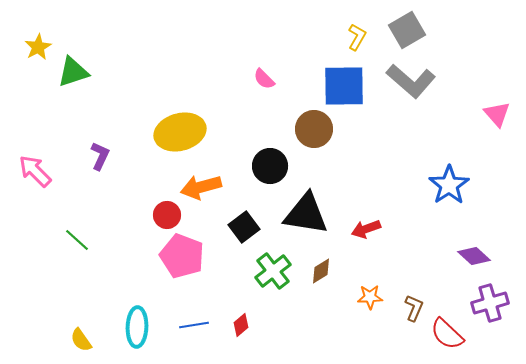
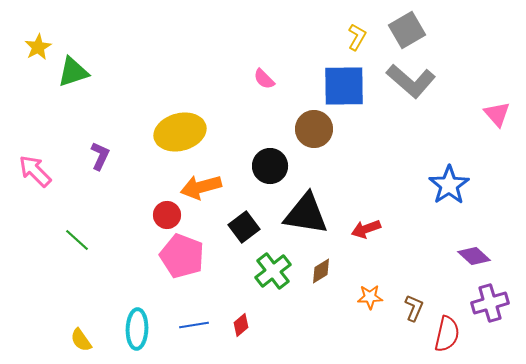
cyan ellipse: moved 2 px down
red semicircle: rotated 120 degrees counterclockwise
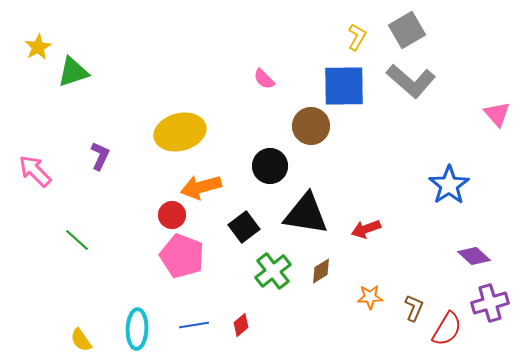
brown circle: moved 3 px left, 3 px up
red circle: moved 5 px right
red semicircle: moved 5 px up; rotated 18 degrees clockwise
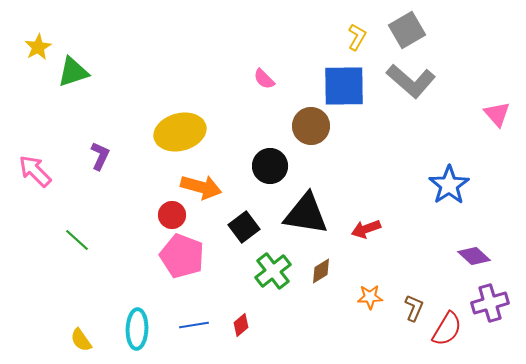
orange arrow: rotated 150 degrees counterclockwise
